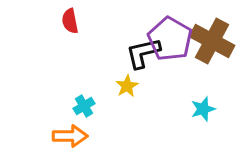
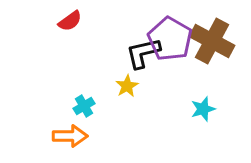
red semicircle: rotated 115 degrees counterclockwise
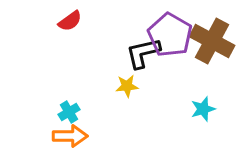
purple pentagon: moved 4 px up
yellow star: rotated 25 degrees clockwise
cyan cross: moved 15 px left, 6 px down
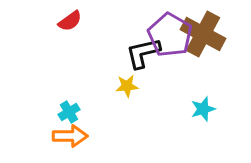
brown cross: moved 9 px left, 7 px up
